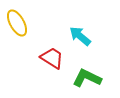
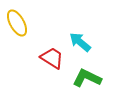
cyan arrow: moved 6 px down
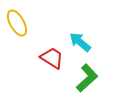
green L-shape: rotated 112 degrees clockwise
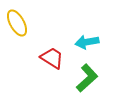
cyan arrow: moved 7 px right; rotated 50 degrees counterclockwise
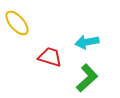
yellow ellipse: rotated 12 degrees counterclockwise
red trapezoid: moved 2 px left, 1 px up; rotated 15 degrees counterclockwise
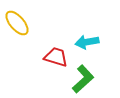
red trapezoid: moved 6 px right
green L-shape: moved 4 px left, 1 px down
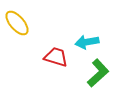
green L-shape: moved 15 px right, 6 px up
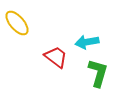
red trapezoid: rotated 20 degrees clockwise
green L-shape: rotated 32 degrees counterclockwise
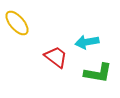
green L-shape: rotated 84 degrees clockwise
